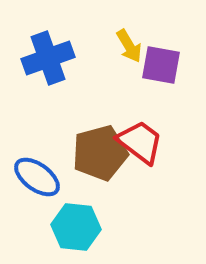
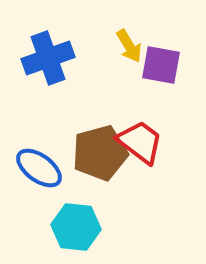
blue ellipse: moved 2 px right, 9 px up
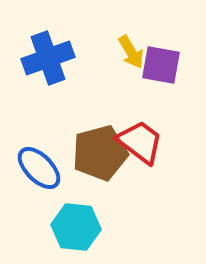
yellow arrow: moved 2 px right, 6 px down
blue ellipse: rotated 9 degrees clockwise
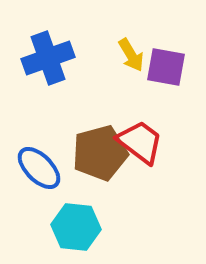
yellow arrow: moved 3 px down
purple square: moved 5 px right, 2 px down
